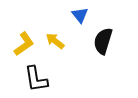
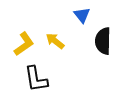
blue triangle: moved 2 px right
black semicircle: rotated 16 degrees counterclockwise
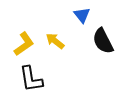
black semicircle: rotated 28 degrees counterclockwise
black L-shape: moved 5 px left
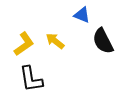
blue triangle: rotated 30 degrees counterclockwise
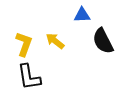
blue triangle: rotated 24 degrees counterclockwise
yellow L-shape: rotated 35 degrees counterclockwise
black L-shape: moved 2 px left, 2 px up
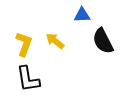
black L-shape: moved 1 px left, 2 px down
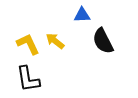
yellow L-shape: moved 4 px right; rotated 45 degrees counterclockwise
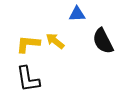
blue triangle: moved 5 px left, 1 px up
yellow L-shape: rotated 60 degrees counterclockwise
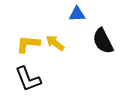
yellow arrow: moved 2 px down
black L-shape: rotated 12 degrees counterclockwise
